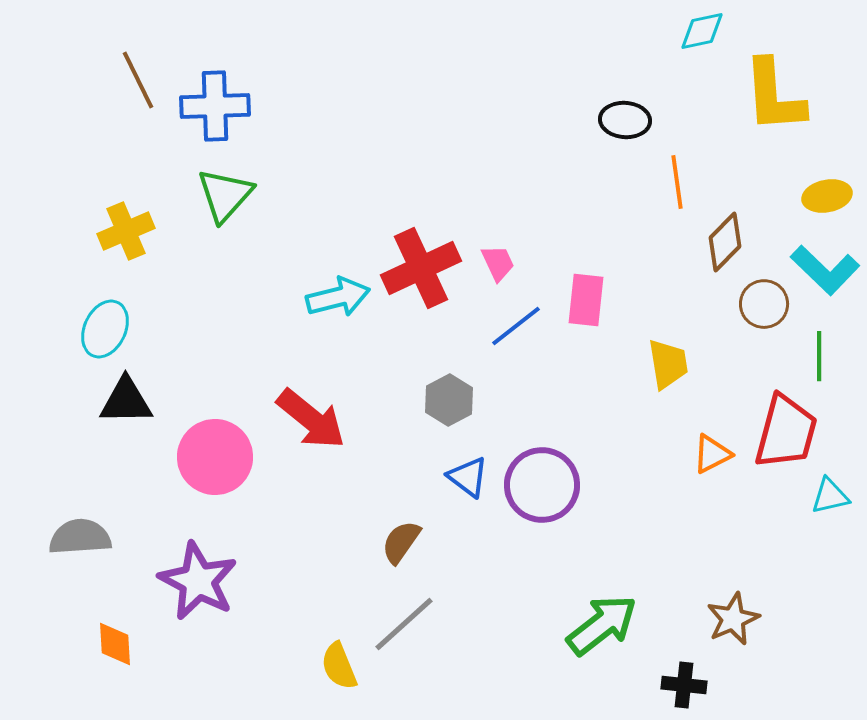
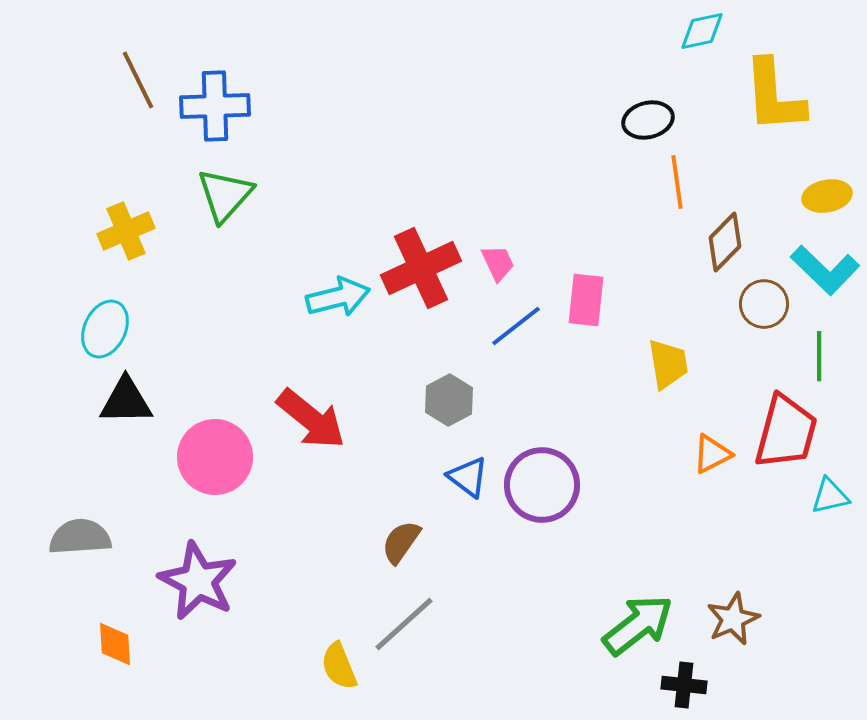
black ellipse: moved 23 px right; rotated 18 degrees counterclockwise
green arrow: moved 36 px right
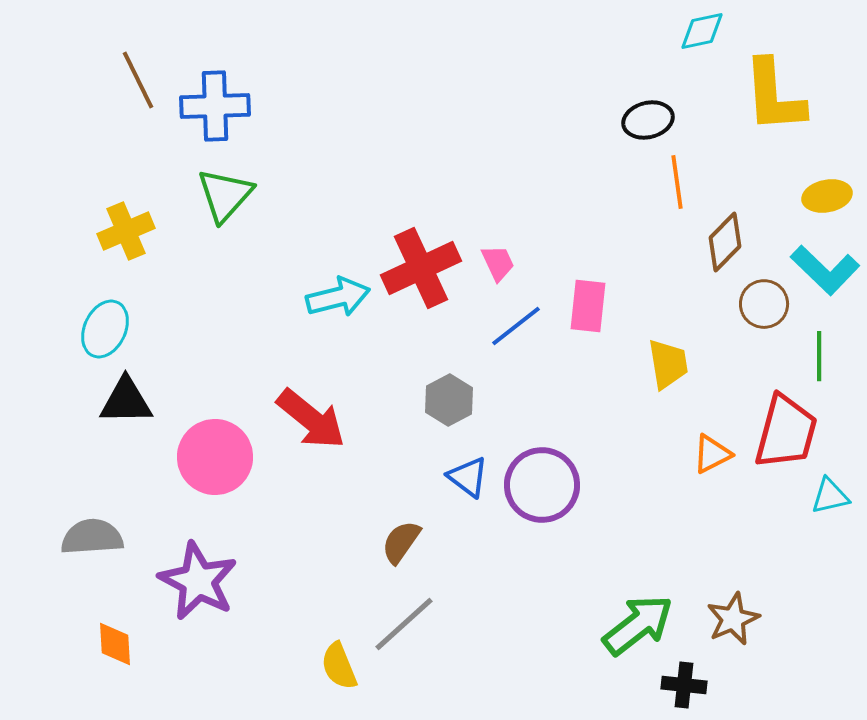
pink rectangle: moved 2 px right, 6 px down
gray semicircle: moved 12 px right
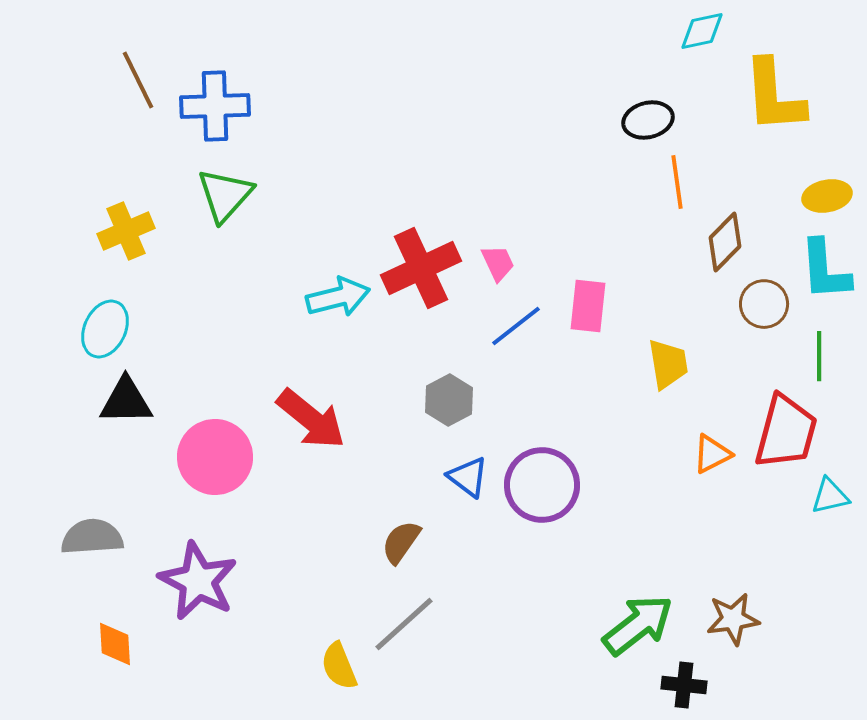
cyan L-shape: rotated 42 degrees clockwise
brown star: rotated 16 degrees clockwise
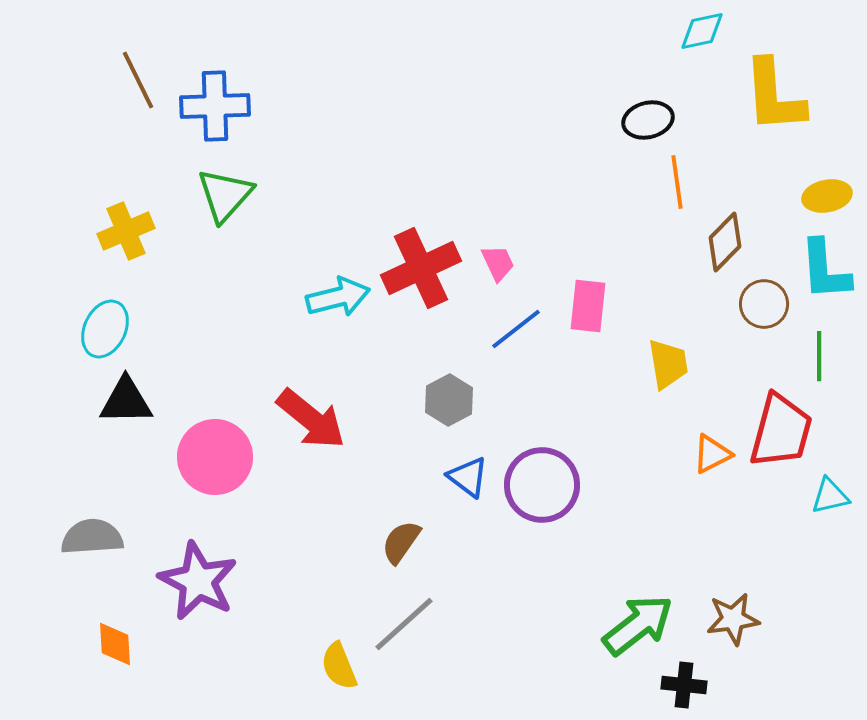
blue line: moved 3 px down
red trapezoid: moved 5 px left, 1 px up
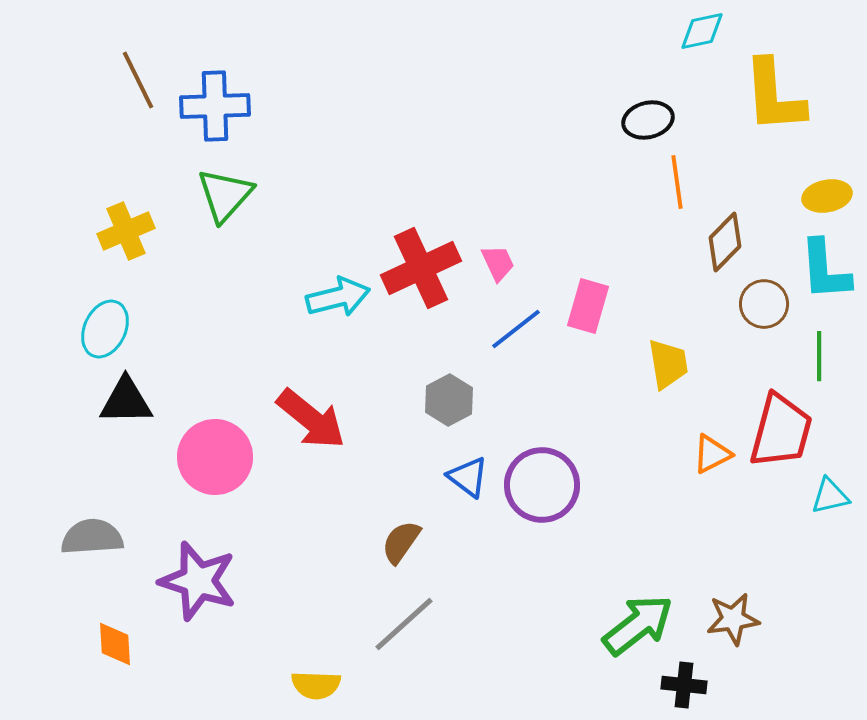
pink rectangle: rotated 10 degrees clockwise
purple star: rotated 10 degrees counterclockwise
yellow semicircle: moved 23 px left, 19 px down; rotated 66 degrees counterclockwise
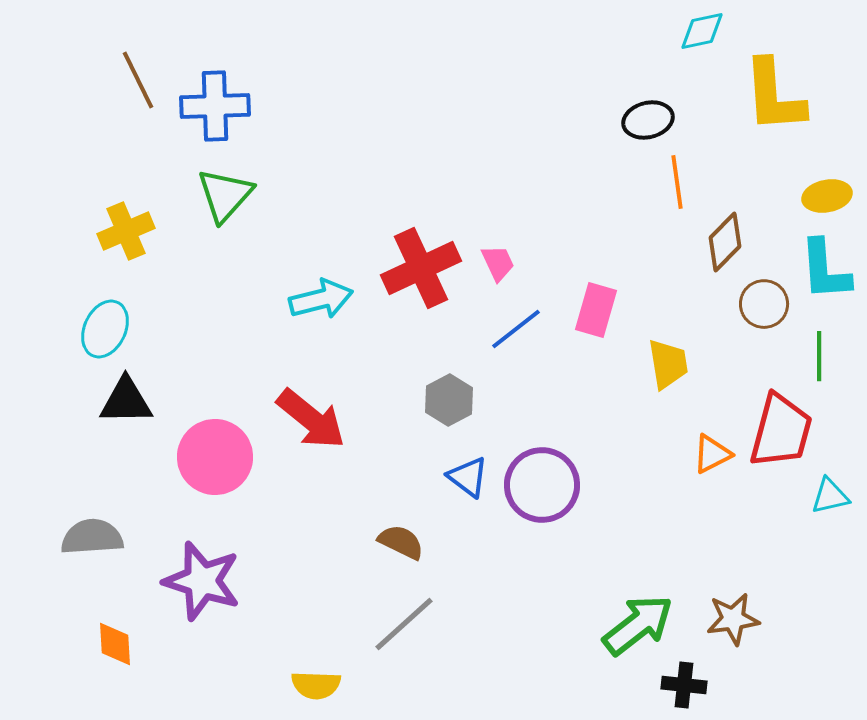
cyan arrow: moved 17 px left, 2 px down
pink rectangle: moved 8 px right, 4 px down
brown semicircle: rotated 81 degrees clockwise
purple star: moved 4 px right
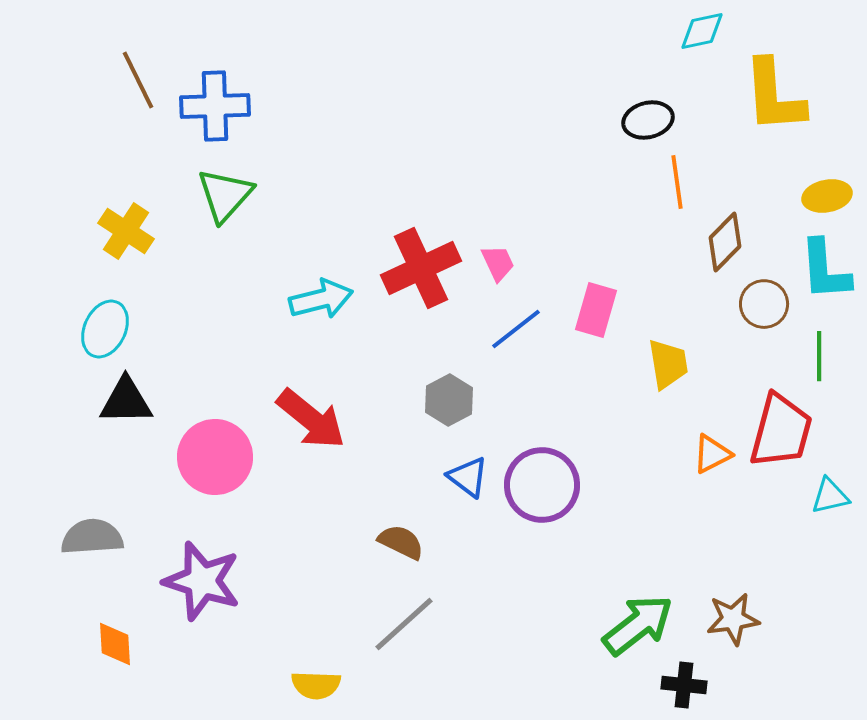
yellow cross: rotated 34 degrees counterclockwise
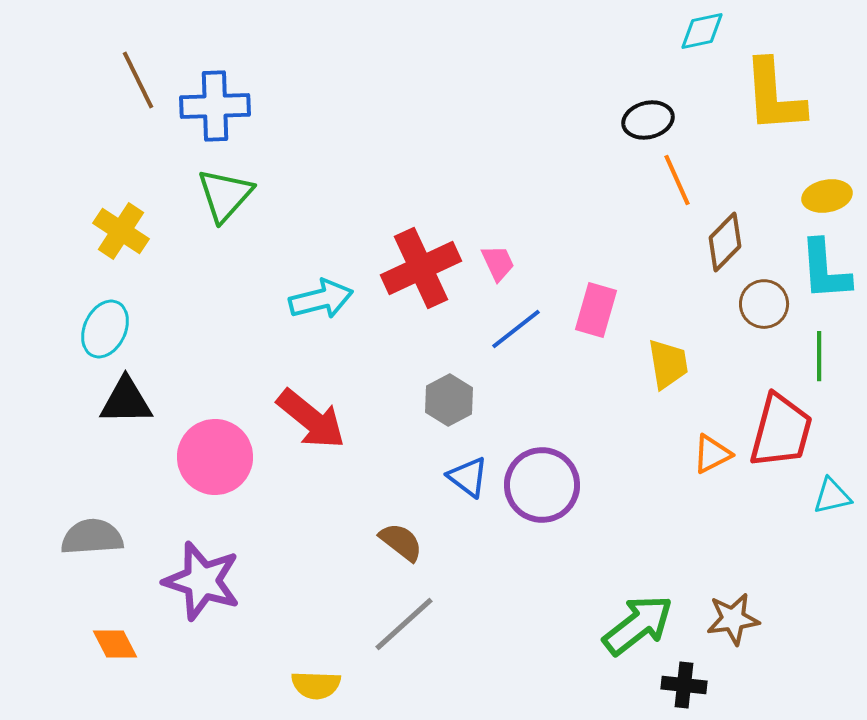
orange line: moved 2 px up; rotated 16 degrees counterclockwise
yellow cross: moved 5 px left
cyan triangle: moved 2 px right
brown semicircle: rotated 12 degrees clockwise
orange diamond: rotated 24 degrees counterclockwise
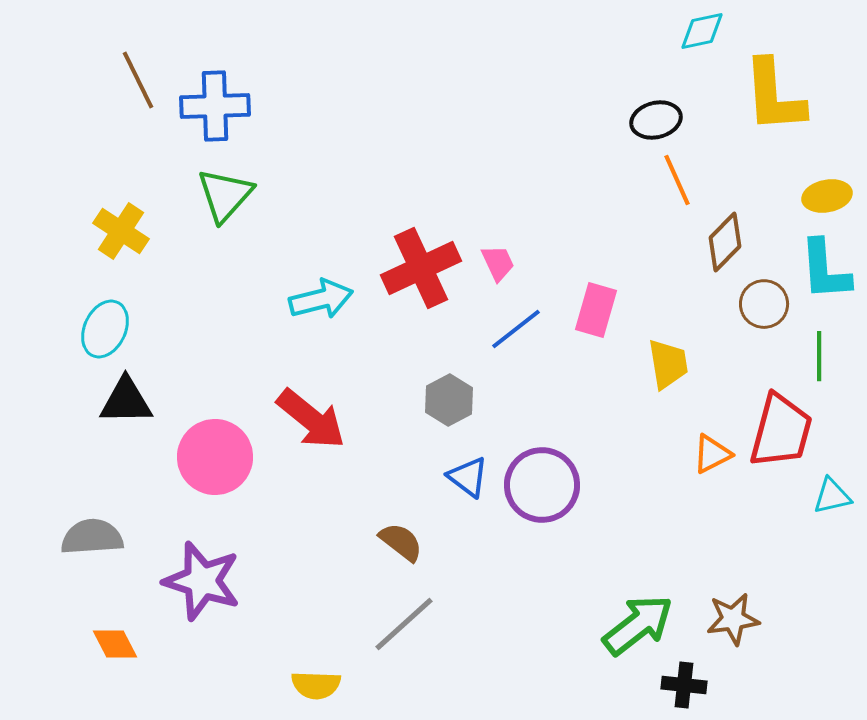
black ellipse: moved 8 px right
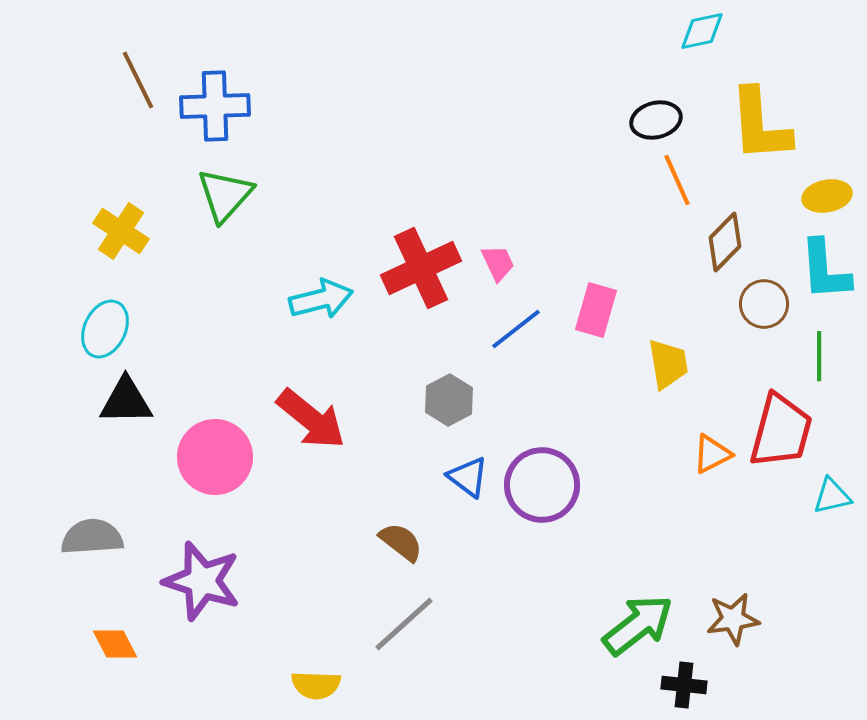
yellow L-shape: moved 14 px left, 29 px down
